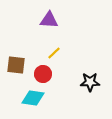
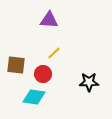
black star: moved 1 px left
cyan diamond: moved 1 px right, 1 px up
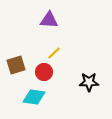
brown square: rotated 24 degrees counterclockwise
red circle: moved 1 px right, 2 px up
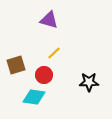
purple triangle: rotated 12 degrees clockwise
red circle: moved 3 px down
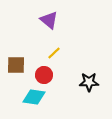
purple triangle: rotated 24 degrees clockwise
brown square: rotated 18 degrees clockwise
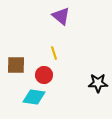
purple triangle: moved 12 px right, 4 px up
yellow line: rotated 64 degrees counterclockwise
black star: moved 9 px right, 1 px down
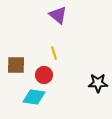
purple triangle: moved 3 px left, 1 px up
